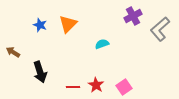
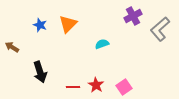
brown arrow: moved 1 px left, 5 px up
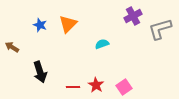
gray L-shape: rotated 25 degrees clockwise
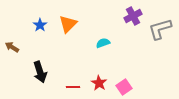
blue star: rotated 16 degrees clockwise
cyan semicircle: moved 1 px right, 1 px up
red star: moved 3 px right, 2 px up
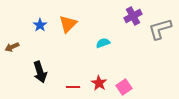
brown arrow: rotated 56 degrees counterclockwise
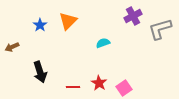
orange triangle: moved 3 px up
pink square: moved 1 px down
